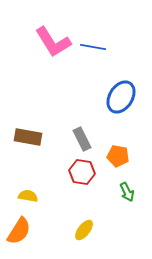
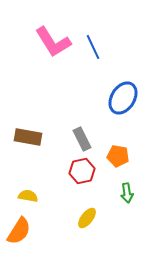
blue line: rotated 55 degrees clockwise
blue ellipse: moved 2 px right, 1 px down
red hexagon: moved 1 px up; rotated 20 degrees counterclockwise
green arrow: moved 1 px down; rotated 18 degrees clockwise
yellow ellipse: moved 3 px right, 12 px up
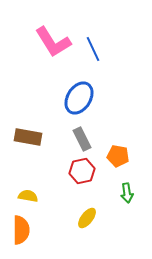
blue line: moved 2 px down
blue ellipse: moved 44 px left
orange semicircle: moved 2 px right, 1 px up; rotated 32 degrees counterclockwise
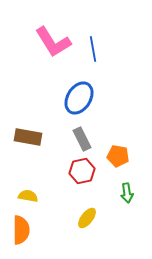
blue line: rotated 15 degrees clockwise
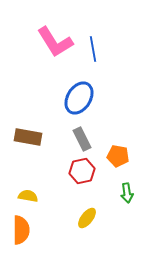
pink L-shape: moved 2 px right
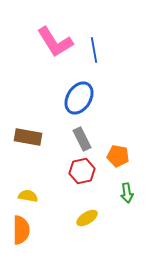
blue line: moved 1 px right, 1 px down
yellow ellipse: rotated 20 degrees clockwise
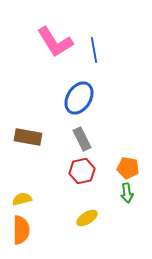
orange pentagon: moved 10 px right, 12 px down
yellow semicircle: moved 6 px left, 3 px down; rotated 24 degrees counterclockwise
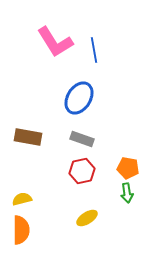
gray rectangle: rotated 45 degrees counterclockwise
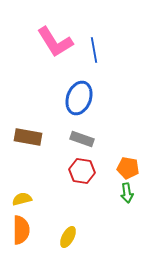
blue ellipse: rotated 12 degrees counterclockwise
red hexagon: rotated 20 degrees clockwise
yellow ellipse: moved 19 px left, 19 px down; rotated 30 degrees counterclockwise
